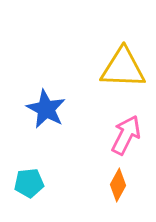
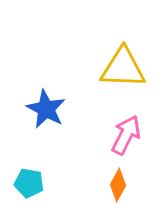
cyan pentagon: rotated 16 degrees clockwise
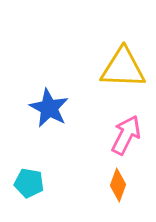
blue star: moved 3 px right, 1 px up
orange diamond: rotated 8 degrees counterclockwise
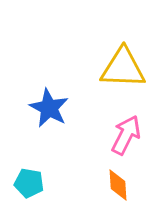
orange diamond: rotated 24 degrees counterclockwise
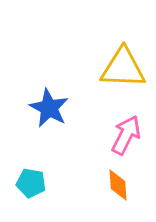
cyan pentagon: moved 2 px right
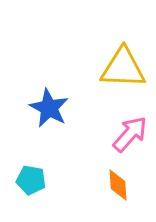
pink arrow: moved 4 px right, 1 px up; rotated 15 degrees clockwise
cyan pentagon: moved 3 px up
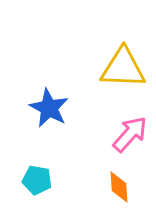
cyan pentagon: moved 6 px right
orange diamond: moved 1 px right, 2 px down
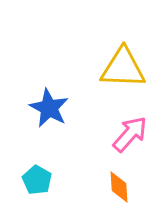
cyan pentagon: rotated 20 degrees clockwise
